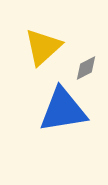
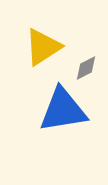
yellow triangle: rotated 9 degrees clockwise
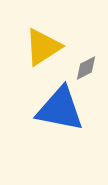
blue triangle: moved 3 px left, 1 px up; rotated 20 degrees clockwise
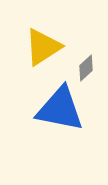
gray diamond: rotated 16 degrees counterclockwise
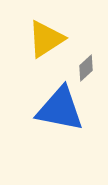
yellow triangle: moved 3 px right, 8 px up
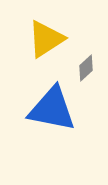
blue triangle: moved 8 px left
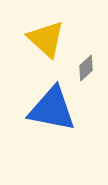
yellow triangle: rotated 45 degrees counterclockwise
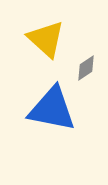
gray diamond: rotated 8 degrees clockwise
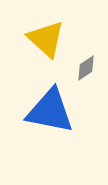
blue triangle: moved 2 px left, 2 px down
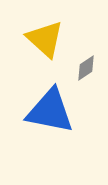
yellow triangle: moved 1 px left
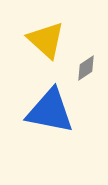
yellow triangle: moved 1 px right, 1 px down
